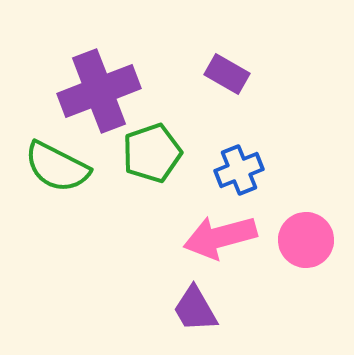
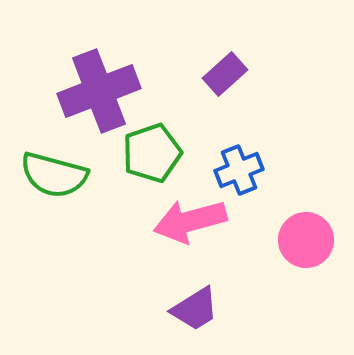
purple rectangle: moved 2 px left; rotated 72 degrees counterclockwise
green semicircle: moved 3 px left, 8 px down; rotated 12 degrees counterclockwise
pink arrow: moved 30 px left, 16 px up
purple trapezoid: rotated 92 degrees counterclockwise
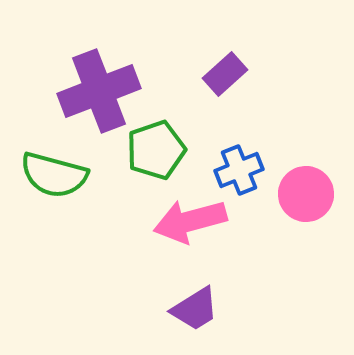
green pentagon: moved 4 px right, 3 px up
pink circle: moved 46 px up
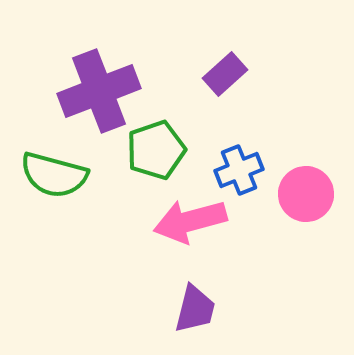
purple trapezoid: rotated 44 degrees counterclockwise
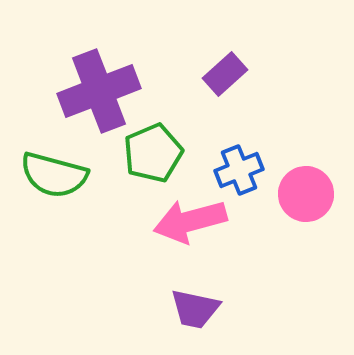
green pentagon: moved 3 px left, 3 px down; rotated 4 degrees counterclockwise
purple trapezoid: rotated 88 degrees clockwise
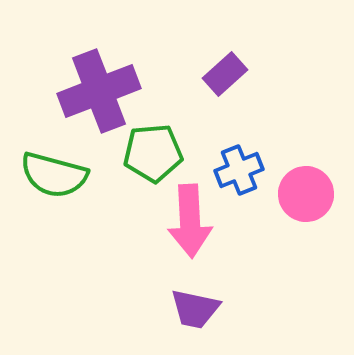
green pentagon: rotated 18 degrees clockwise
pink arrow: rotated 78 degrees counterclockwise
